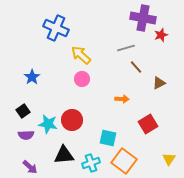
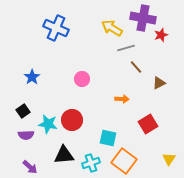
yellow arrow: moved 31 px right, 27 px up; rotated 10 degrees counterclockwise
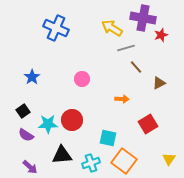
cyan star: rotated 12 degrees counterclockwise
purple semicircle: rotated 35 degrees clockwise
black triangle: moved 2 px left
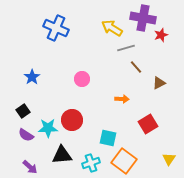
cyan star: moved 4 px down
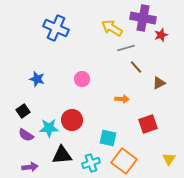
blue star: moved 5 px right, 2 px down; rotated 21 degrees counterclockwise
red square: rotated 12 degrees clockwise
cyan star: moved 1 px right
purple arrow: rotated 49 degrees counterclockwise
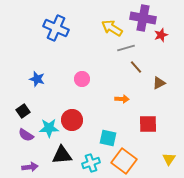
red square: rotated 18 degrees clockwise
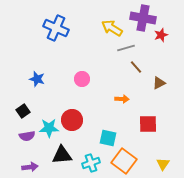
purple semicircle: moved 1 px right, 1 px down; rotated 42 degrees counterclockwise
yellow triangle: moved 6 px left, 5 px down
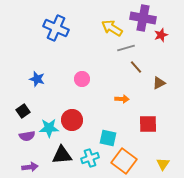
cyan cross: moved 1 px left, 5 px up
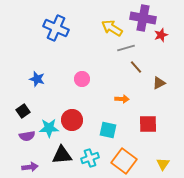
cyan square: moved 8 px up
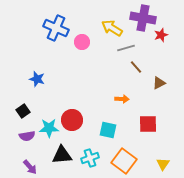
pink circle: moved 37 px up
purple arrow: rotated 56 degrees clockwise
